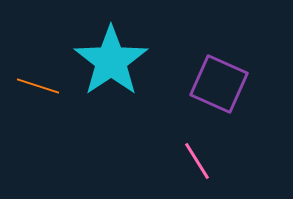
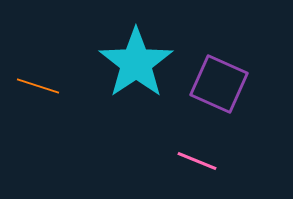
cyan star: moved 25 px right, 2 px down
pink line: rotated 36 degrees counterclockwise
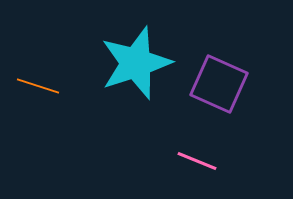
cyan star: rotated 16 degrees clockwise
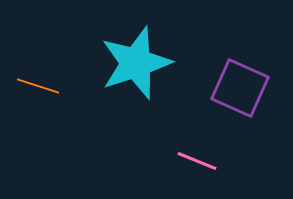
purple square: moved 21 px right, 4 px down
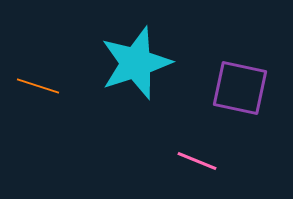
purple square: rotated 12 degrees counterclockwise
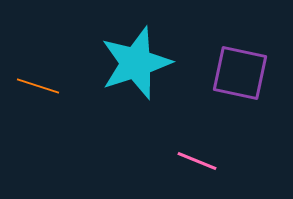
purple square: moved 15 px up
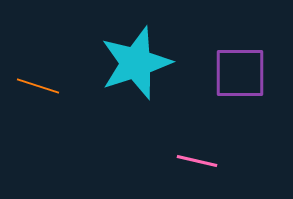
purple square: rotated 12 degrees counterclockwise
pink line: rotated 9 degrees counterclockwise
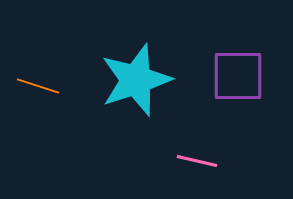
cyan star: moved 17 px down
purple square: moved 2 px left, 3 px down
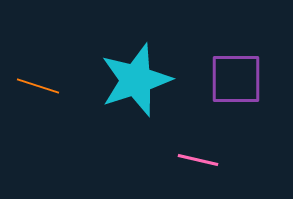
purple square: moved 2 px left, 3 px down
pink line: moved 1 px right, 1 px up
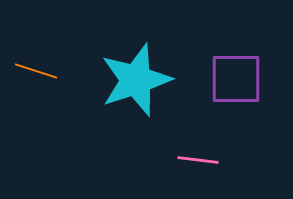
orange line: moved 2 px left, 15 px up
pink line: rotated 6 degrees counterclockwise
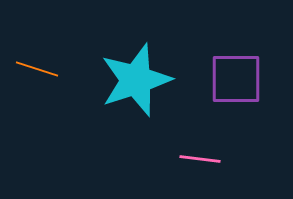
orange line: moved 1 px right, 2 px up
pink line: moved 2 px right, 1 px up
